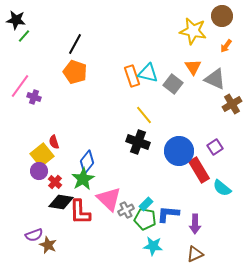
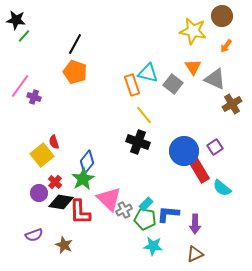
orange rectangle: moved 9 px down
blue circle: moved 5 px right
purple circle: moved 22 px down
gray cross: moved 2 px left
brown star: moved 16 px right
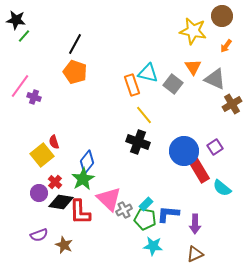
purple semicircle: moved 5 px right
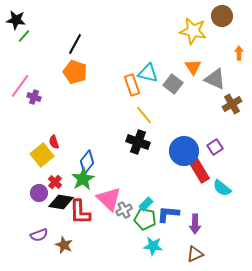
orange arrow: moved 13 px right, 7 px down; rotated 144 degrees clockwise
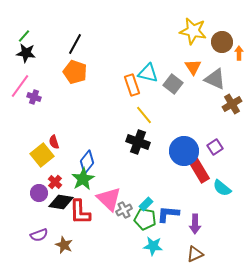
brown circle: moved 26 px down
black star: moved 10 px right, 33 px down
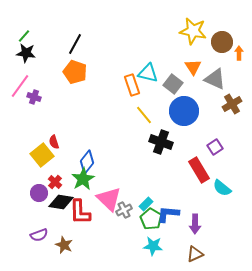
black cross: moved 23 px right
blue circle: moved 40 px up
green pentagon: moved 6 px right; rotated 20 degrees clockwise
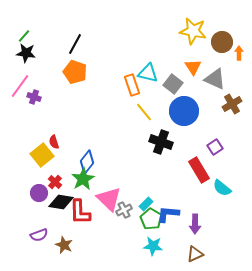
yellow line: moved 3 px up
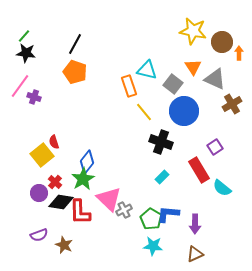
cyan triangle: moved 1 px left, 3 px up
orange rectangle: moved 3 px left, 1 px down
cyan rectangle: moved 16 px right, 27 px up
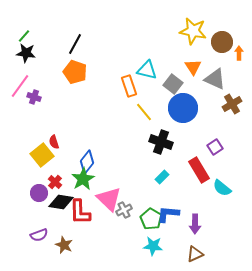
blue circle: moved 1 px left, 3 px up
